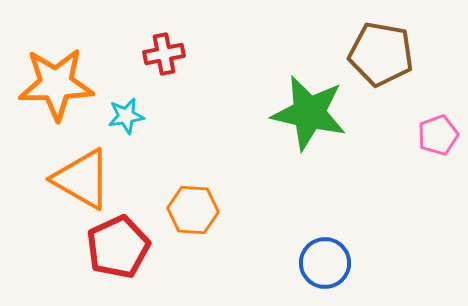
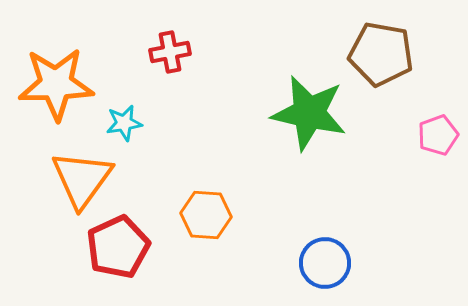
red cross: moved 6 px right, 2 px up
cyan star: moved 2 px left, 7 px down
orange triangle: rotated 36 degrees clockwise
orange hexagon: moved 13 px right, 5 px down
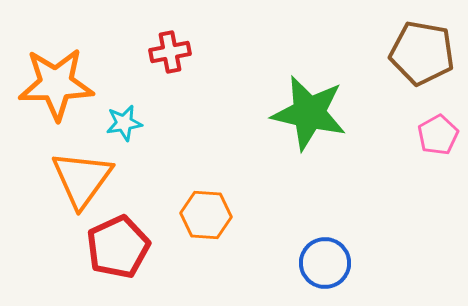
brown pentagon: moved 41 px right, 1 px up
pink pentagon: rotated 9 degrees counterclockwise
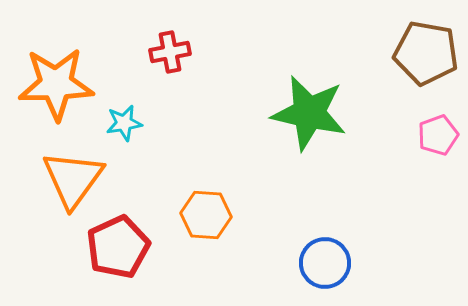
brown pentagon: moved 4 px right
pink pentagon: rotated 9 degrees clockwise
orange triangle: moved 9 px left
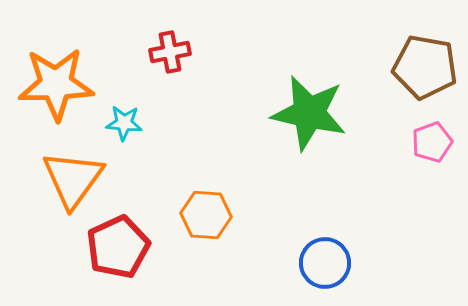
brown pentagon: moved 1 px left, 14 px down
cyan star: rotated 15 degrees clockwise
pink pentagon: moved 6 px left, 7 px down
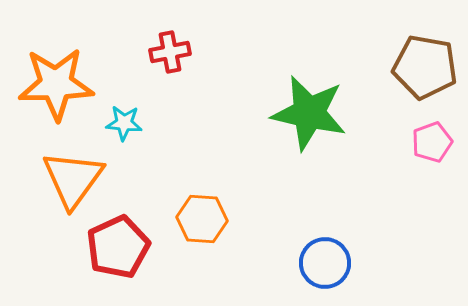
orange hexagon: moved 4 px left, 4 px down
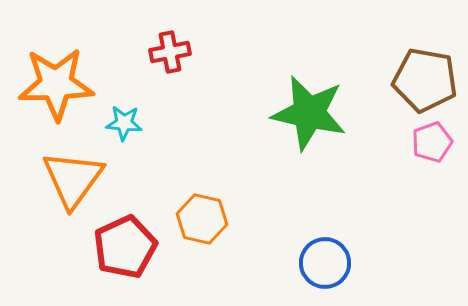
brown pentagon: moved 13 px down
orange hexagon: rotated 9 degrees clockwise
red pentagon: moved 7 px right
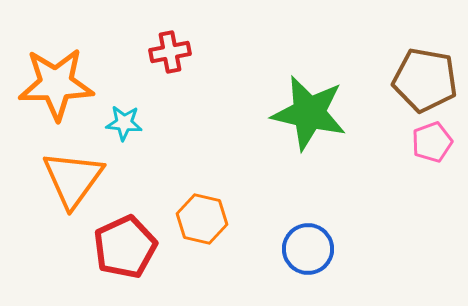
blue circle: moved 17 px left, 14 px up
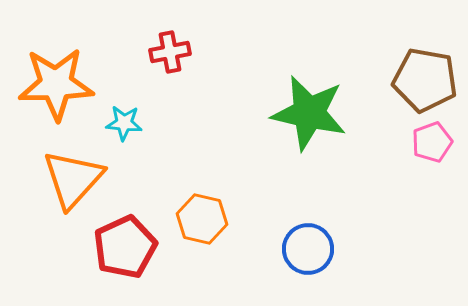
orange triangle: rotated 6 degrees clockwise
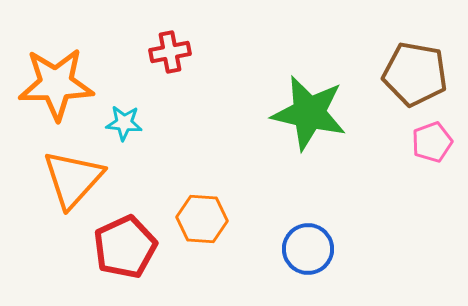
brown pentagon: moved 10 px left, 6 px up
orange hexagon: rotated 9 degrees counterclockwise
